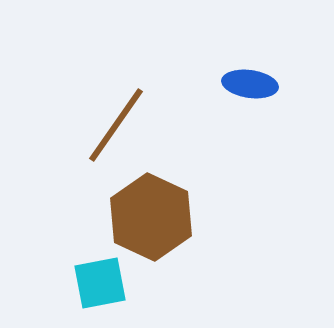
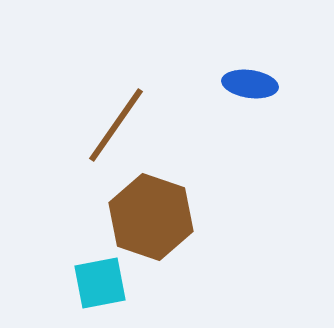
brown hexagon: rotated 6 degrees counterclockwise
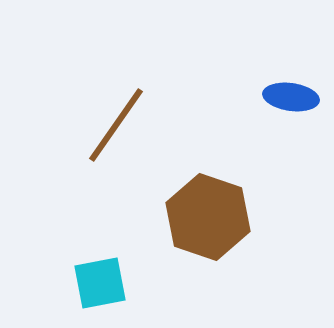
blue ellipse: moved 41 px right, 13 px down
brown hexagon: moved 57 px right
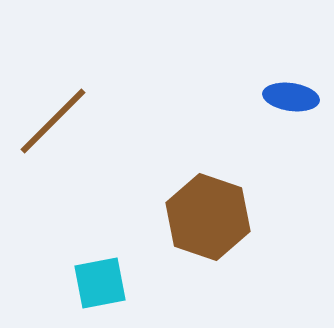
brown line: moved 63 px left, 4 px up; rotated 10 degrees clockwise
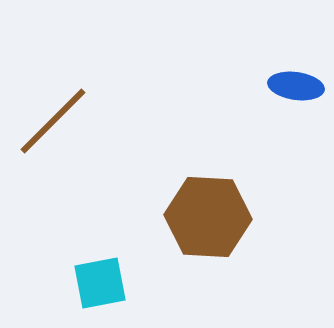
blue ellipse: moved 5 px right, 11 px up
brown hexagon: rotated 16 degrees counterclockwise
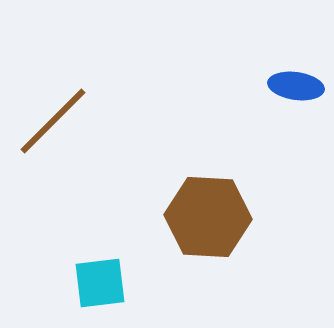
cyan square: rotated 4 degrees clockwise
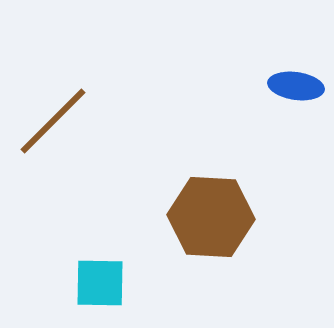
brown hexagon: moved 3 px right
cyan square: rotated 8 degrees clockwise
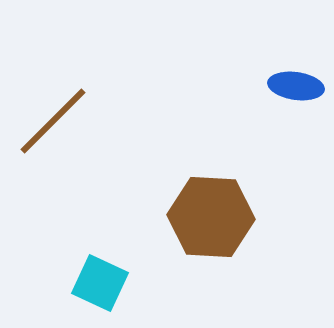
cyan square: rotated 24 degrees clockwise
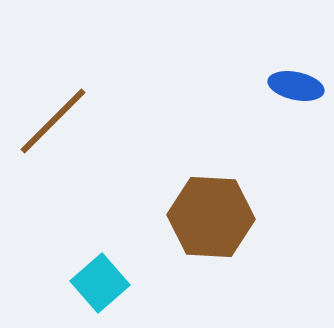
blue ellipse: rotated 4 degrees clockwise
cyan square: rotated 24 degrees clockwise
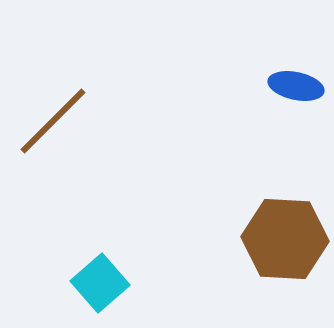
brown hexagon: moved 74 px right, 22 px down
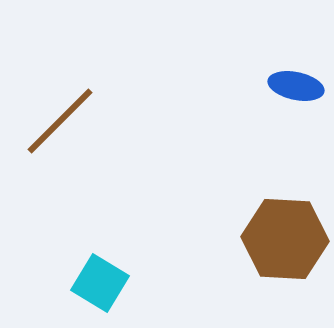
brown line: moved 7 px right
cyan square: rotated 18 degrees counterclockwise
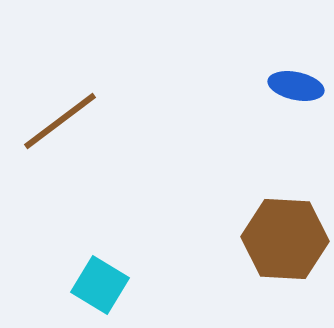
brown line: rotated 8 degrees clockwise
cyan square: moved 2 px down
